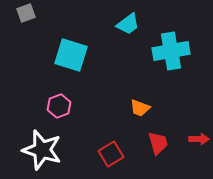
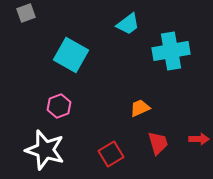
cyan square: rotated 12 degrees clockwise
orange trapezoid: rotated 135 degrees clockwise
white star: moved 3 px right
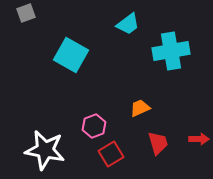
pink hexagon: moved 35 px right, 20 px down
white star: rotated 6 degrees counterclockwise
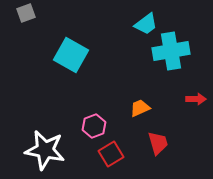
cyan trapezoid: moved 18 px right
red arrow: moved 3 px left, 40 px up
